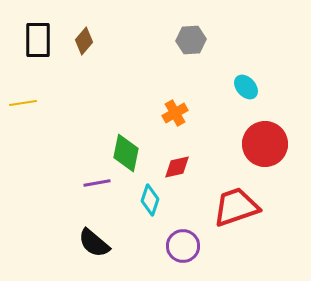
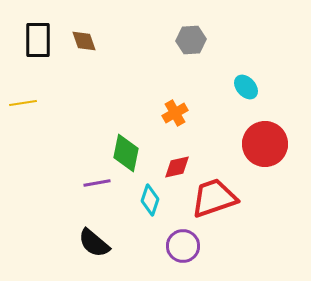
brown diamond: rotated 60 degrees counterclockwise
red trapezoid: moved 22 px left, 9 px up
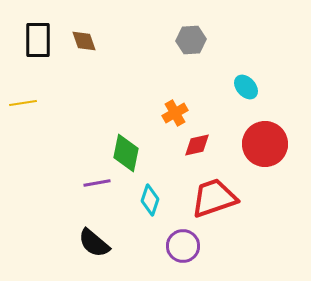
red diamond: moved 20 px right, 22 px up
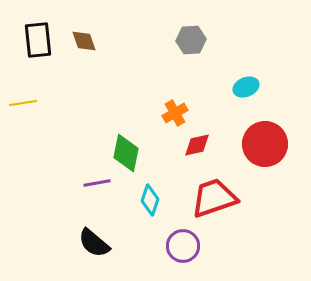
black rectangle: rotated 6 degrees counterclockwise
cyan ellipse: rotated 70 degrees counterclockwise
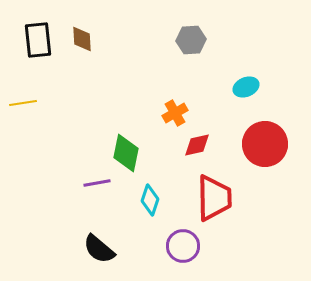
brown diamond: moved 2 px left, 2 px up; rotated 16 degrees clockwise
red trapezoid: rotated 108 degrees clockwise
black semicircle: moved 5 px right, 6 px down
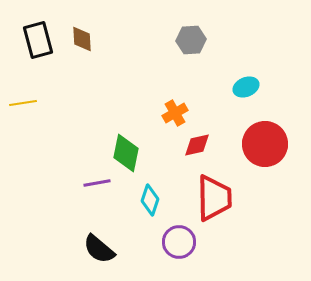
black rectangle: rotated 9 degrees counterclockwise
purple circle: moved 4 px left, 4 px up
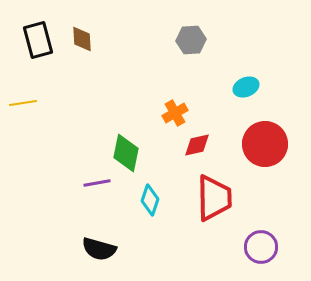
purple circle: moved 82 px right, 5 px down
black semicircle: rotated 24 degrees counterclockwise
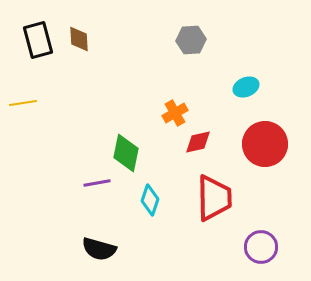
brown diamond: moved 3 px left
red diamond: moved 1 px right, 3 px up
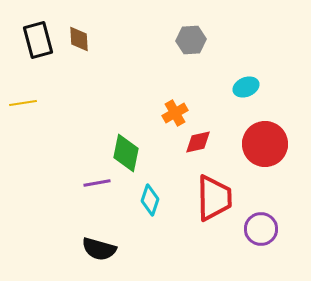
purple circle: moved 18 px up
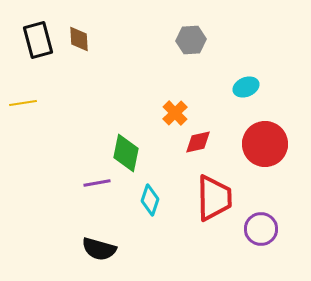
orange cross: rotated 15 degrees counterclockwise
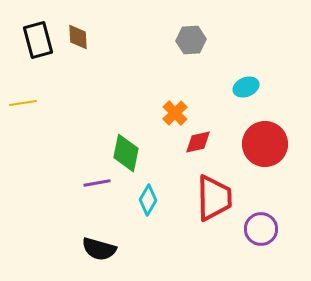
brown diamond: moved 1 px left, 2 px up
cyan diamond: moved 2 px left; rotated 12 degrees clockwise
